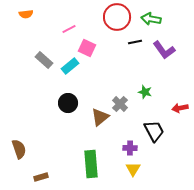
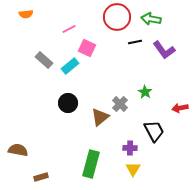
green star: rotated 16 degrees clockwise
brown semicircle: moved 1 px left, 1 px down; rotated 60 degrees counterclockwise
green rectangle: rotated 20 degrees clockwise
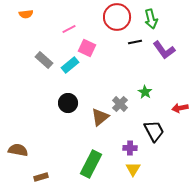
green arrow: rotated 114 degrees counterclockwise
cyan rectangle: moved 1 px up
green rectangle: rotated 12 degrees clockwise
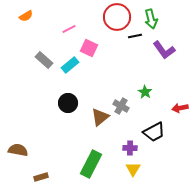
orange semicircle: moved 2 px down; rotated 24 degrees counterclockwise
black line: moved 6 px up
pink square: moved 2 px right
gray cross: moved 1 px right, 2 px down; rotated 14 degrees counterclockwise
black trapezoid: moved 1 px down; rotated 90 degrees clockwise
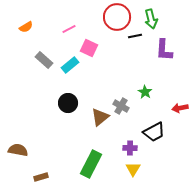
orange semicircle: moved 11 px down
purple L-shape: rotated 40 degrees clockwise
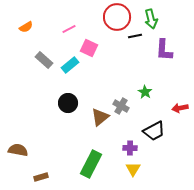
black trapezoid: moved 1 px up
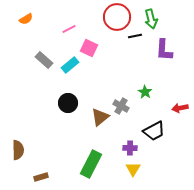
orange semicircle: moved 8 px up
brown semicircle: rotated 78 degrees clockwise
